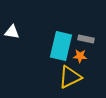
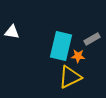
gray rectangle: moved 6 px right; rotated 42 degrees counterclockwise
orange star: moved 2 px left
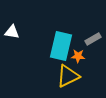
gray rectangle: moved 1 px right
yellow triangle: moved 2 px left, 1 px up
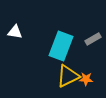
white triangle: moved 3 px right
cyan rectangle: rotated 8 degrees clockwise
orange star: moved 8 px right, 23 px down
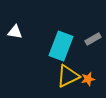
orange star: moved 2 px right; rotated 16 degrees counterclockwise
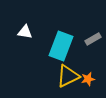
white triangle: moved 10 px right
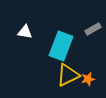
gray rectangle: moved 10 px up
yellow triangle: moved 1 px up
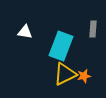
gray rectangle: rotated 56 degrees counterclockwise
yellow triangle: moved 3 px left, 1 px up
orange star: moved 4 px left, 3 px up
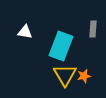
yellow triangle: moved 1 px down; rotated 35 degrees counterclockwise
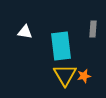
cyan rectangle: rotated 28 degrees counterclockwise
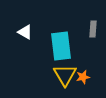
white triangle: rotated 21 degrees clockwise
orange star: moved 1 px left, 1 px down
